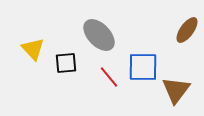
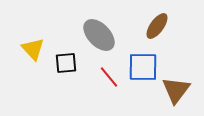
brown ellipse: moved 30 px left, 4 px up
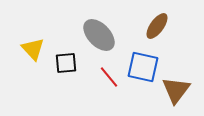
blue square: rotated 12 degrees clockwise
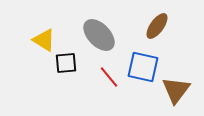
yellow triangle: moved 11 px right, 9 px up; rotated 15 degrees counterclockwise
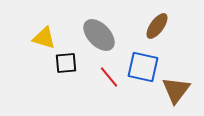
yellow triangle: moved 2 px up; rotated 15 degrees counterclockwise
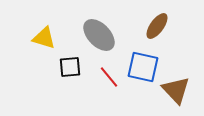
black square: moved 4 px right, 4 px down
brown triangle: rotated 20 degrees counterclockwise
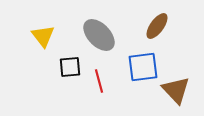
yellow triangle: moved 1 px left, 2 px up; rotated 35 degrees clockwise
blue square: rotated 20 degrees counterclockwise
red line: moved 10 px left, 4 px down; rotated 25 degrees clockwise
